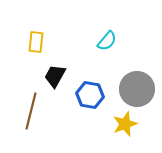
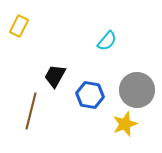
yellow rectangle: moved 17 px left, 16 px up; rotated 20 degrees clockwise
gray circle: moved 1 px down
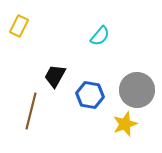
cyan semicircle: moved 7 px left, 5 px up
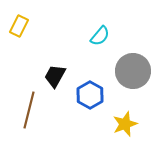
gray circle: moved 4 px left, 19 px up
blue hexagon: rotated 20 degrees clockwise
brown line: moved 2 px left, 1 px up
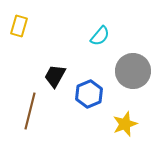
yellow rectangle: rotated 10 degrees counterclockwise
blue hexagon: moved 1 px left, 1 px up; rotated 8 degrees clockwise
brown line: moved 1 px right, 1 px down
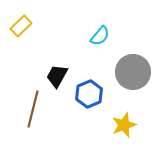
yellow rectangle: moved 2 px right; rotated 30 degrees clockwise
gray circle: moved 1 px down
black trapezoid: moved 2 px right
brown line: moved 3 px right, 2 px up
yellow star: moved 1 px left, 1 px down
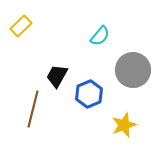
gray circle: moved 2 px up
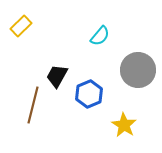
gray circle: moved 5 px right
brown line: moved 4 px up
yellow star: rotated 20 degrees counterclockwise
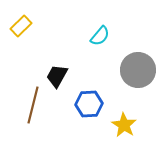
blue hexagon: moved 10 px down; rotated 20 degrees clockwise
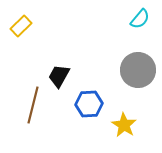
cyan semicircle: moved 40 px right, 17 px up
black trapezoid: moved 2 px right
